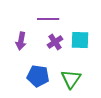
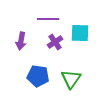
cyan square: moved 7 px up
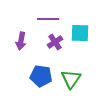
blue pentagon: moved 3 px right
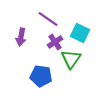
purple line: rotated 35 degrees clockwise
cyan square: rotated 24 degrees clockwise
purple arrow: moved 4 px up
green triangle: moved 20 px up
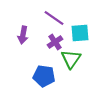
purple line: moved 6 px right, 1 px up
cyan square: rotated 30 degrees counterclockwise
purple arrow: moved 2 px right, 2 px up
blue pentagon: moved 3 px right
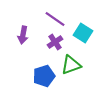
purple line: moved 1 px right, 1 px down
cyan square: moved 3 px right; rotated 36 degrees clockwise
green triangle: moved 6 px down; rotated 35 degrees clockwise
blue pentagon: rotated 25 degrees counterclockwise
